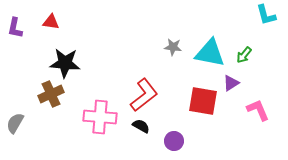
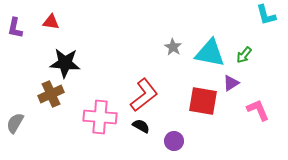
gray star: rotated 24 degrees clockwise
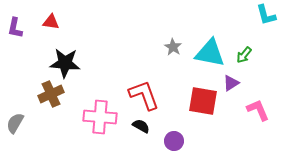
red L-shape: rotated 72 degrees counterclockwise
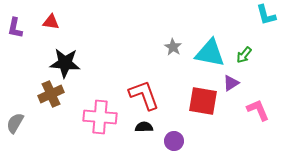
black semicircle: moved 3 px right, 1 px down; rotated 30 degrees counterclockwise
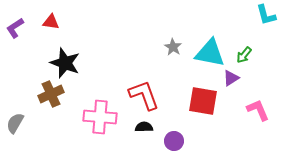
purple L-shape: rotated 45 degrees clockwise
black star: rotated 16 degrees clockwise
purple triangle: moved 5 px up
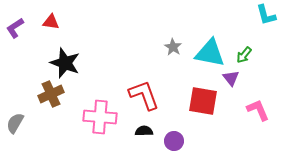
purple triangle: rotated 36 degrees counterclockwise
black semicircle: moved 4 px down
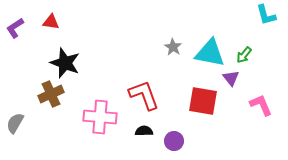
pink L-shape: moved 3 px right, 5 px up
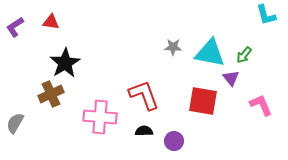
purple L-shape: moved 1 px up
gray star: rotated 30 degrees counterclockwise
black star: rotated 20 degrees clockwise
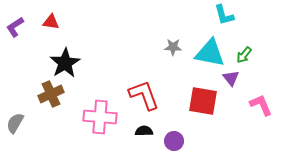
cyan L-shape: moved 42 px left
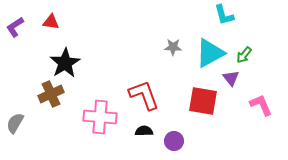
cyan triangle: rotated 40 degrees counterclockwise
